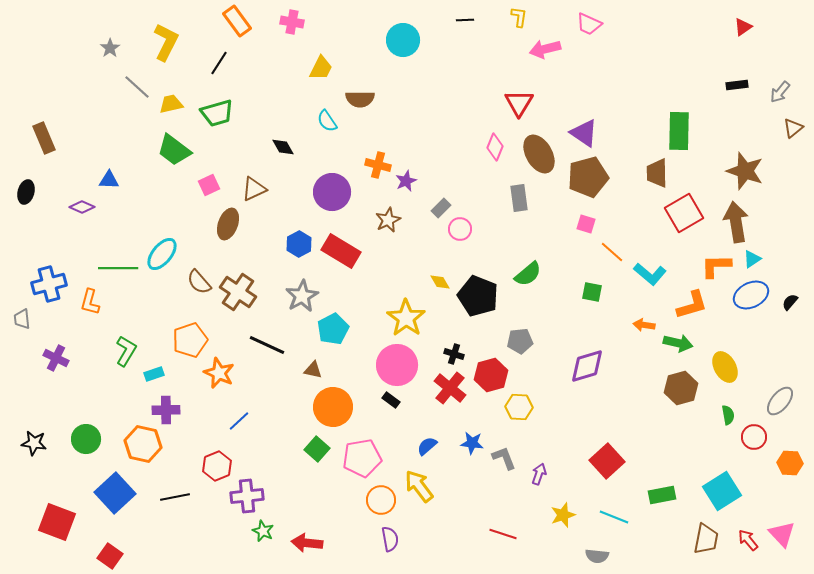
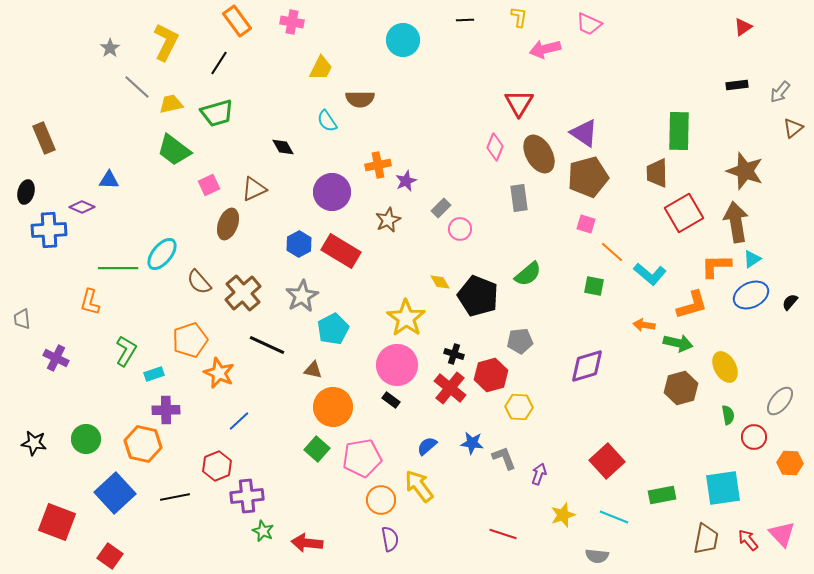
orange cross at (378, 165): rotated 25 degrees counterclockwise
blue cross at (49, 284): moved 54 px up; rotated 12 degrees clockwise
brown cross at (238, 292): moved 5 px right, 1 px down; rotated 15 degrees clockwise
green square at (592, 292): moved 2 px right, 6 px up
cyan square at (722, 491): moved 1 px right, 3 px up; rotated 24 degrees clockwise
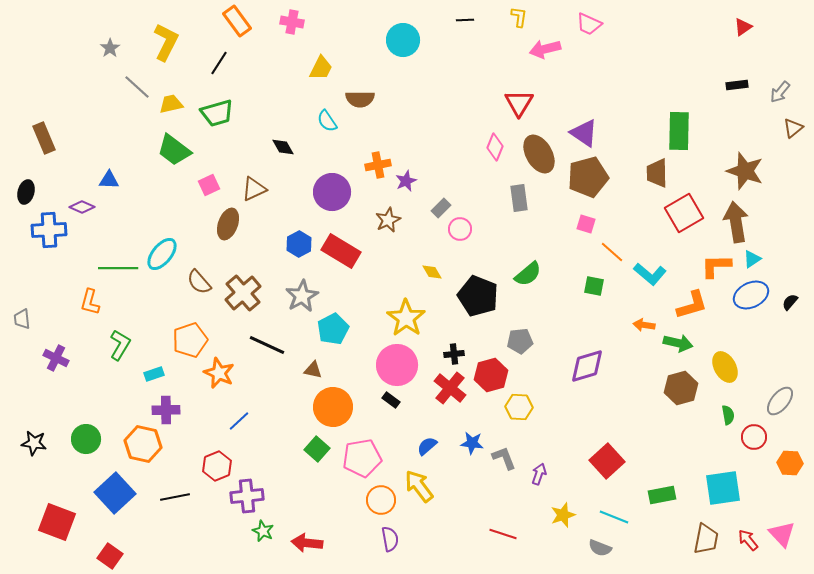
yellow diamond at (440, 282): moved 8 px left, 10 px up
green L-shape at (126, 351): moved 6 px left, 6 px up
black cross at (454, 354): rotated 24 degrees counterclockwise
gray semicircle at (597, 556): moved 3 px right, 8 px up; rotated 15 degrees clockwise
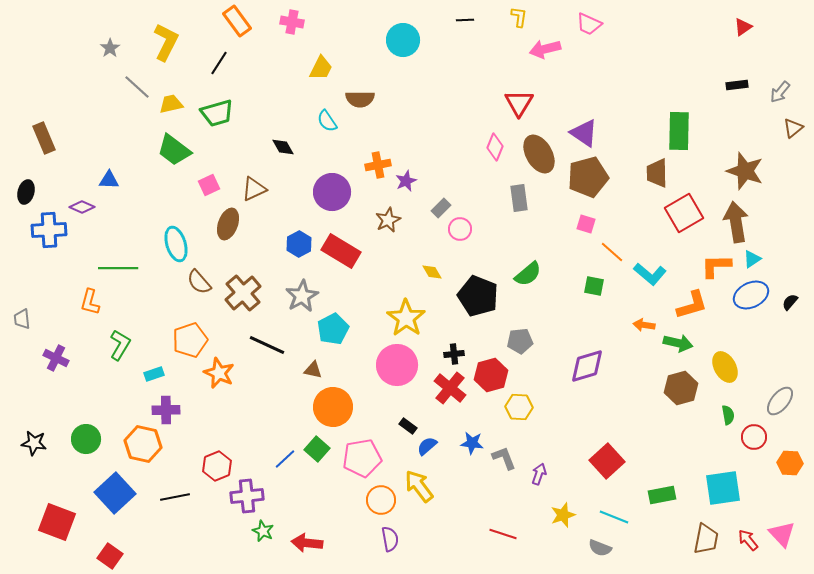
cyan ellipse at (162, 254): moved 14 px right, 10 px up; rotated 56 degrees counterclockwise
black rectangle at (391, 400): moved 17 px right, 26 px down
blue line at (239, 421): moved 46 px right, 38 px down
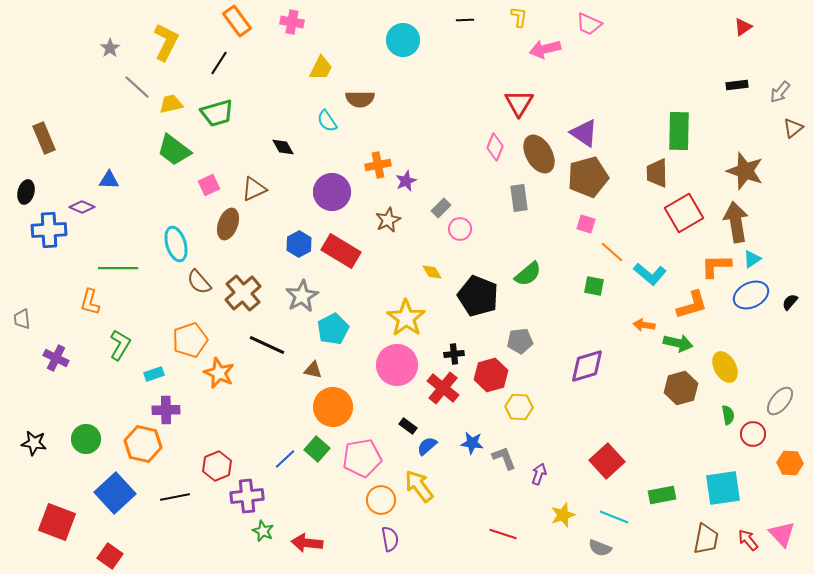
red cross at (450, 388): moved 7 px left
red circle at (754, 437): moved 1 px left, 3 px up
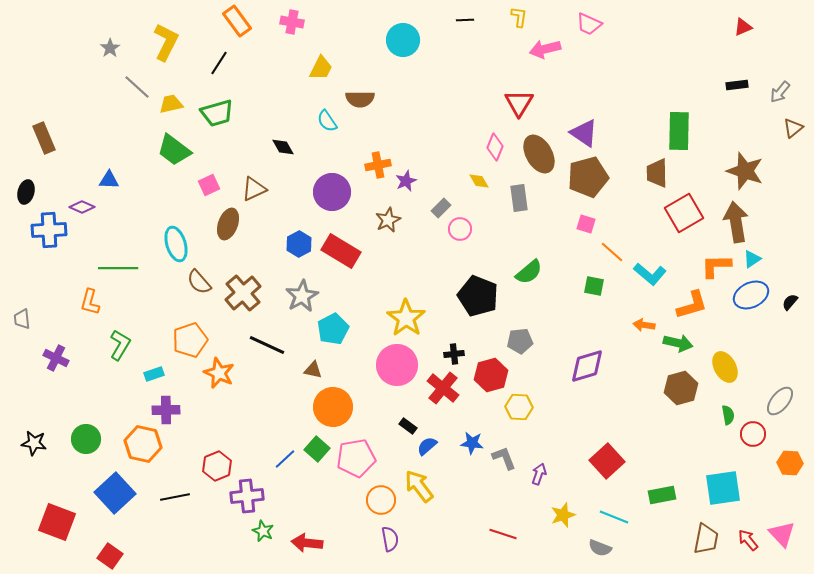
red triangle at (743, 27): rotated 12 degrees clockwise
yellow diamond at (432, 272): moved 47 px right, 91 px up
green semicircle at (528, 274): moved 1 px right, 2 px up
pink pentagon at (362, 458): moved 6 px left
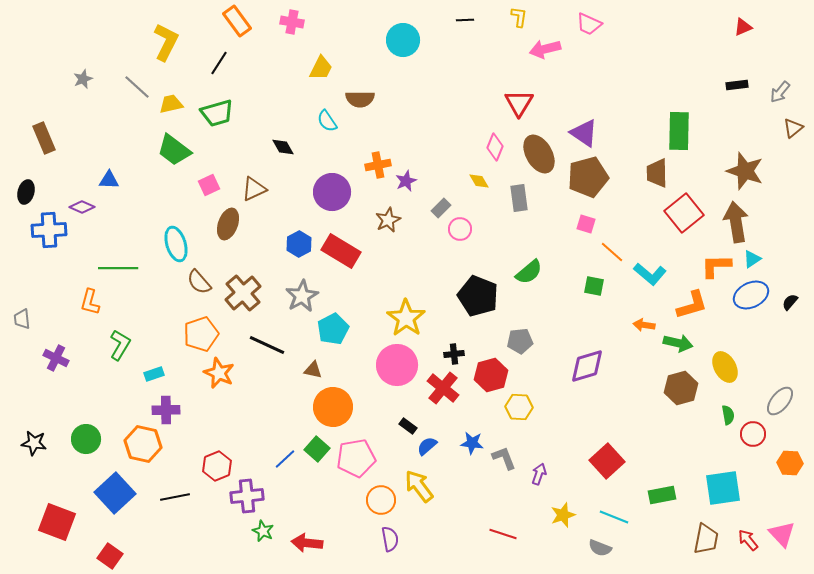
gray star at (110, 48): moved 27 px left, 31 px down; rotated 12 degrees clockwise
red square at (684, 213): rotated 9 degrees counterclockwise
orange pentagon at (190, 340): moved 11 px right, 6 px up
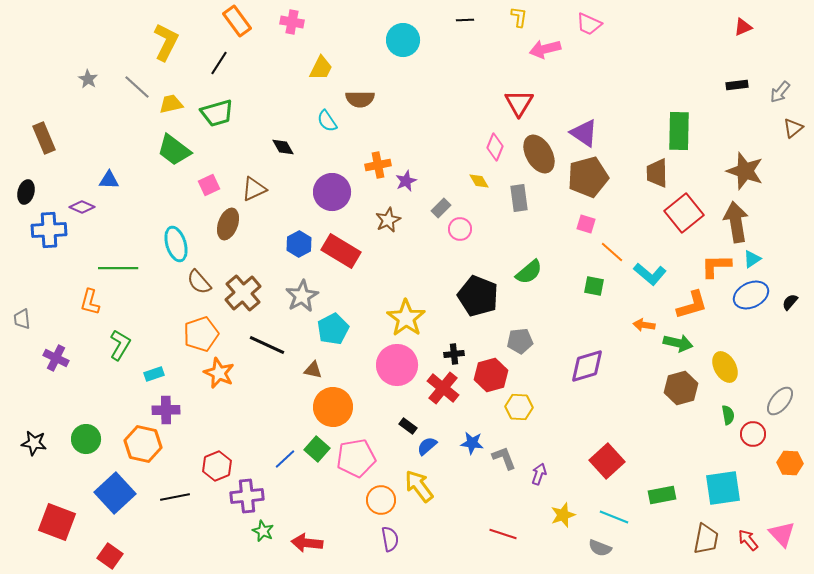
gray star at (83, 79): moved 5 px right; rotated 18 degrees counterclockwise
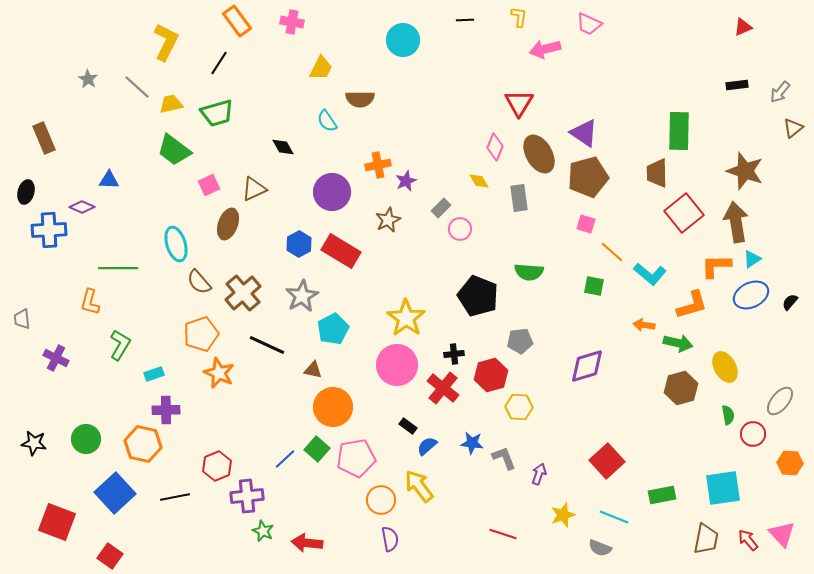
green semicircle at (529, 272): rotated 44 degrees clockwise
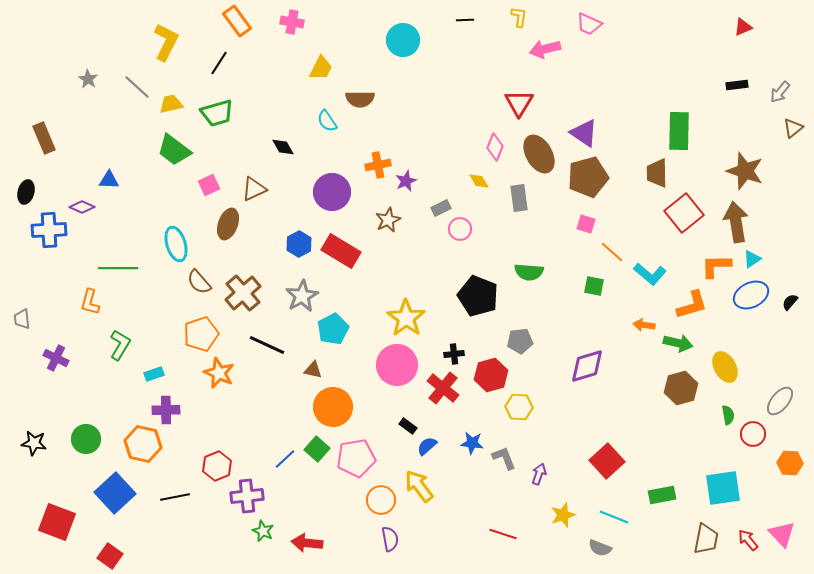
gray rectangle at (441, 208): rotated 18 degrees clockwise
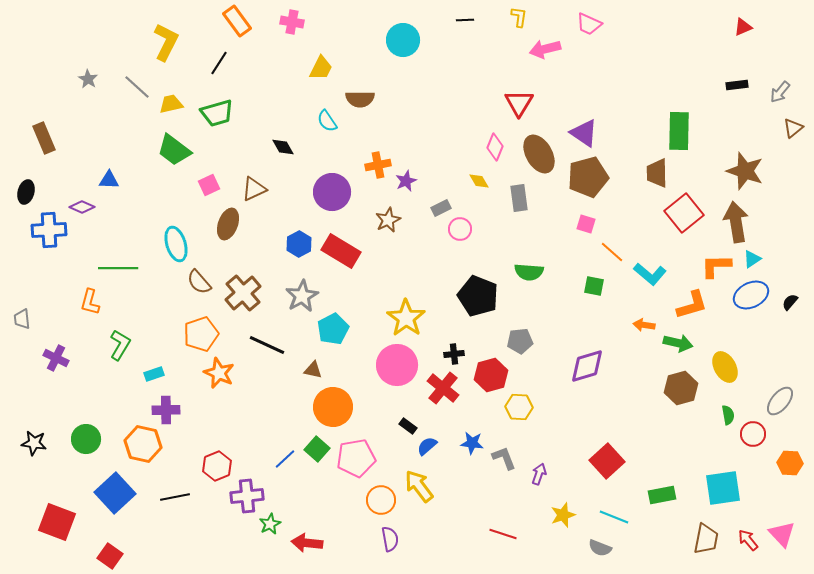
green star at (263, 531): moved 7 px right, 7 px up; rotated 20 degrees clockwise
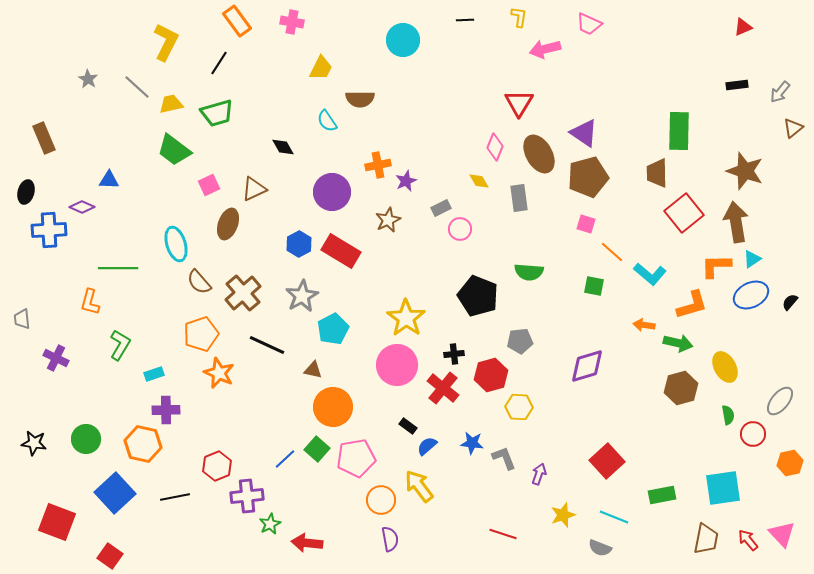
orange hexagon at (790, 463): rotated 15 degrees counterclockwise
